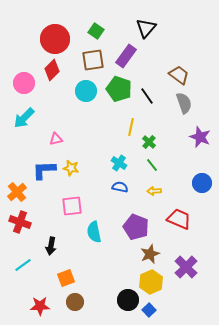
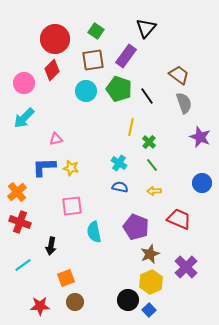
blue L-shape: moved 3 px up
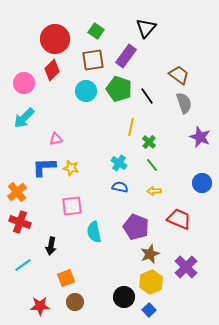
black circle: moved 4 px left, 3 px up
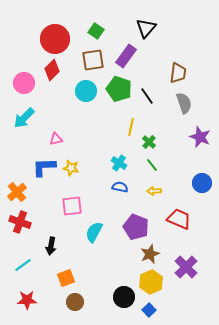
brown trapezoid: moved 1 px left, 2 px up; rotated 60 degrees clockwise
cyan semicircle: rotated 40 degrees clockwise
red star: moved 13 px left, 6 px up
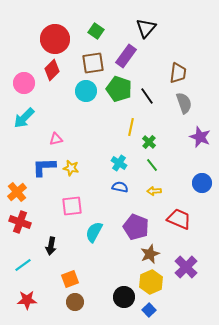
brown square: moved 3 px down
orange square: moved 4 px right, 1 px down
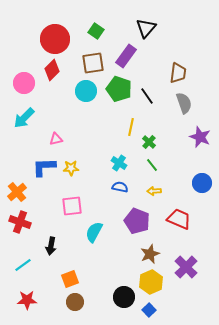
yellow star: rotated 14 degrees counterclockwise
purple pentagon: moved 1 px right, 6 px up
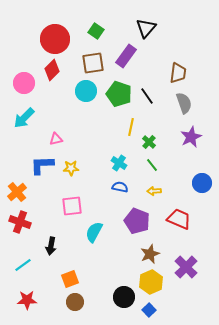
green pentagon: moved 5 px down
purple star: moved 9 px left; rotated 25 degrees clockwise
blue L-shape: moved 2 px left, 2 px up
